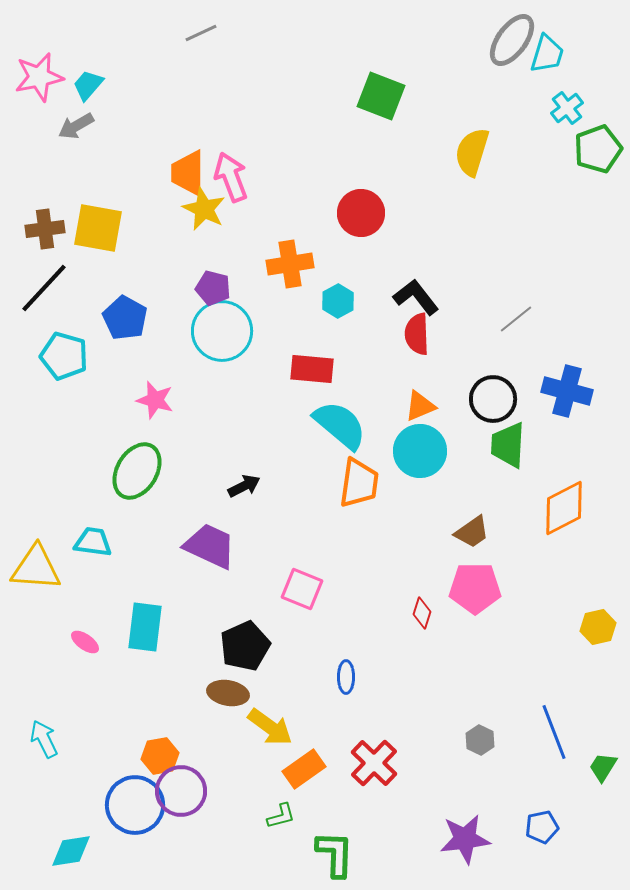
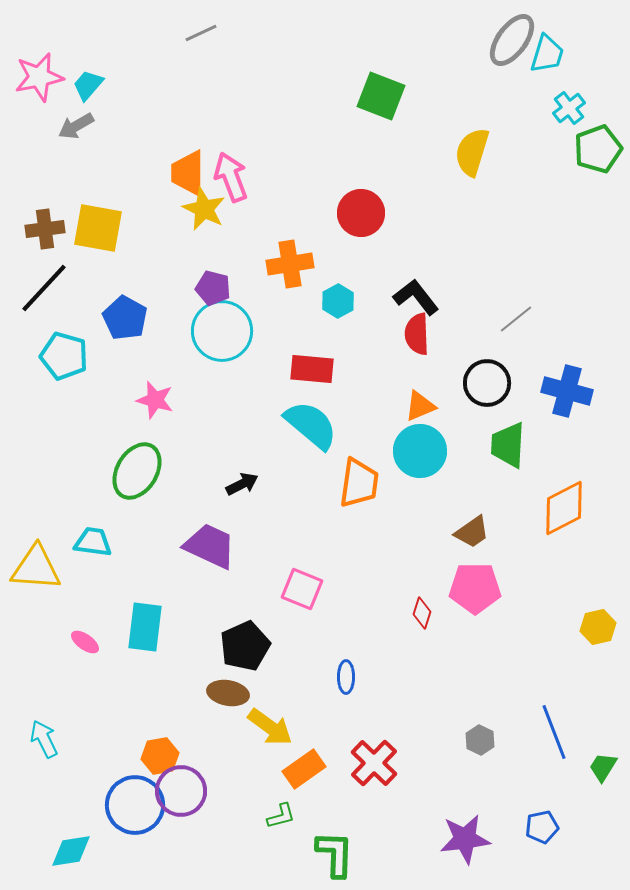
cyan cross at (567, 108): moved 2 px right
black circle at (493, 399): moved 6 px left, 16 px up
cyan semicircle at (340, 425): moved 29 px left
black arrow at (244, 486): moved 2 px left, 2 px up
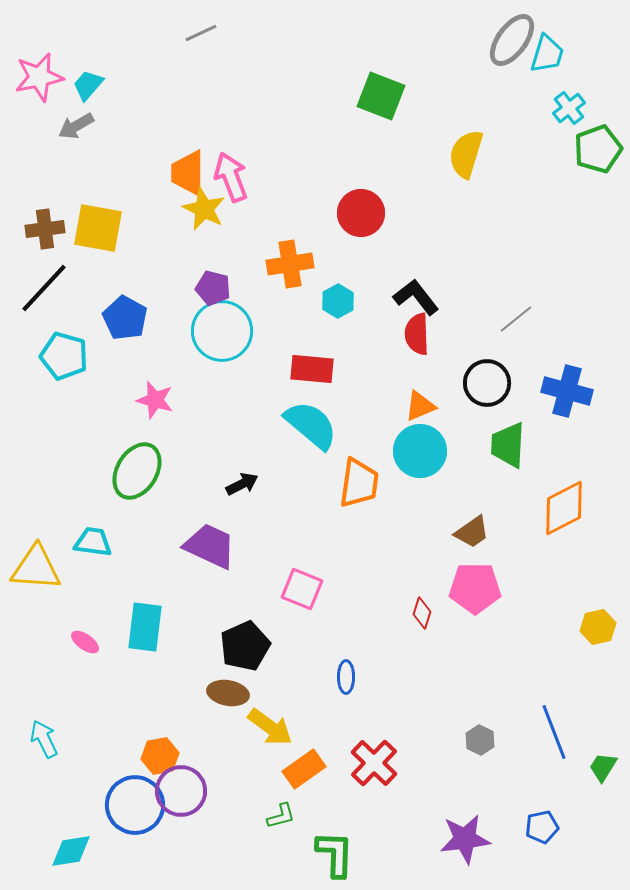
yellow semicircle at (472, 152): moved 6 px left, 2 px down
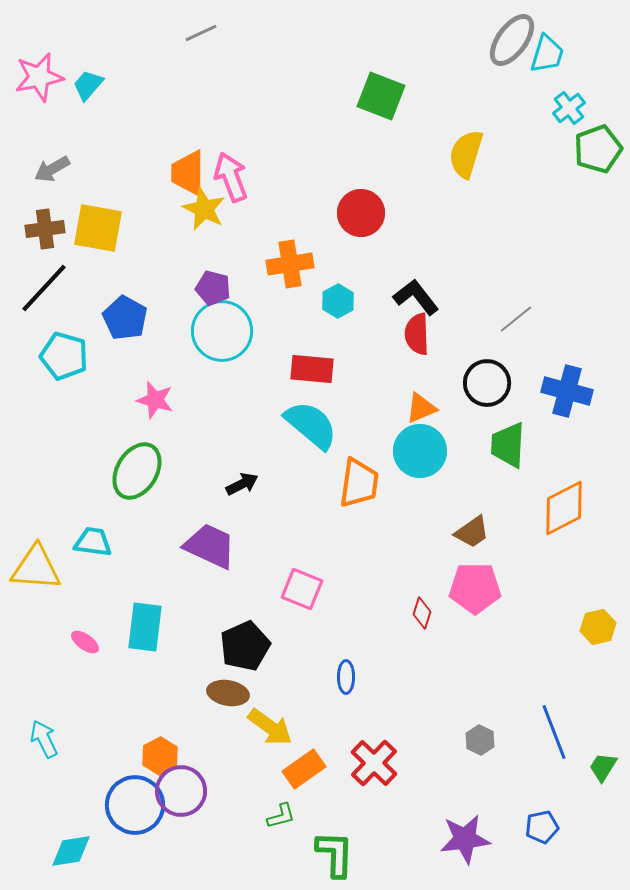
gray arrow at (76, 126): moved 24 px left, 43 px down
orange triangle at (420, 406): moved 1 px right, 2 px down
orange hexagon at (160, 756): rotated 18 degrees counterclockwise
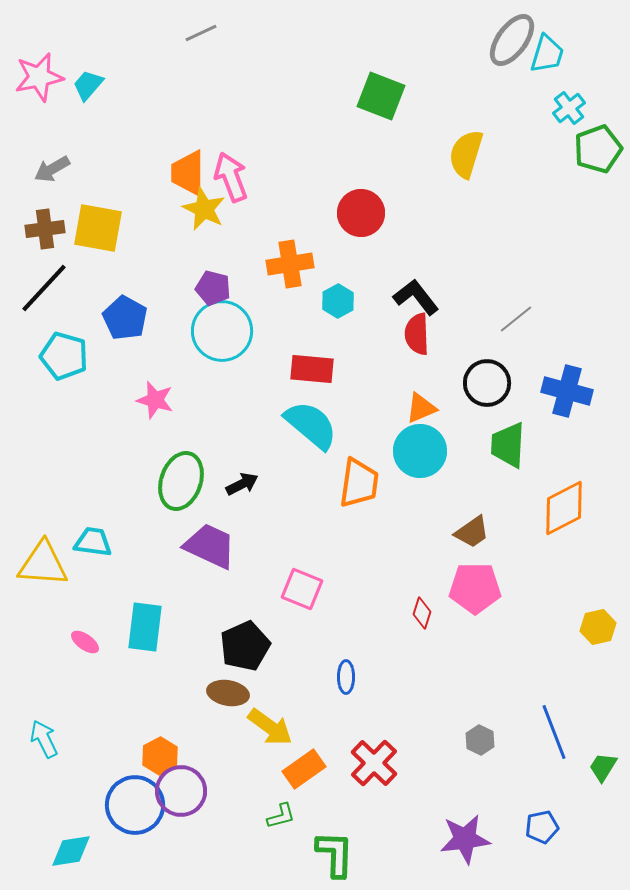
green ellipse at (137, 471): moved 44 px right, 10 px down; rotated 12 degrees counterclockwise
yellow triangle at (36, 568): moved 7 px right, 4 px up
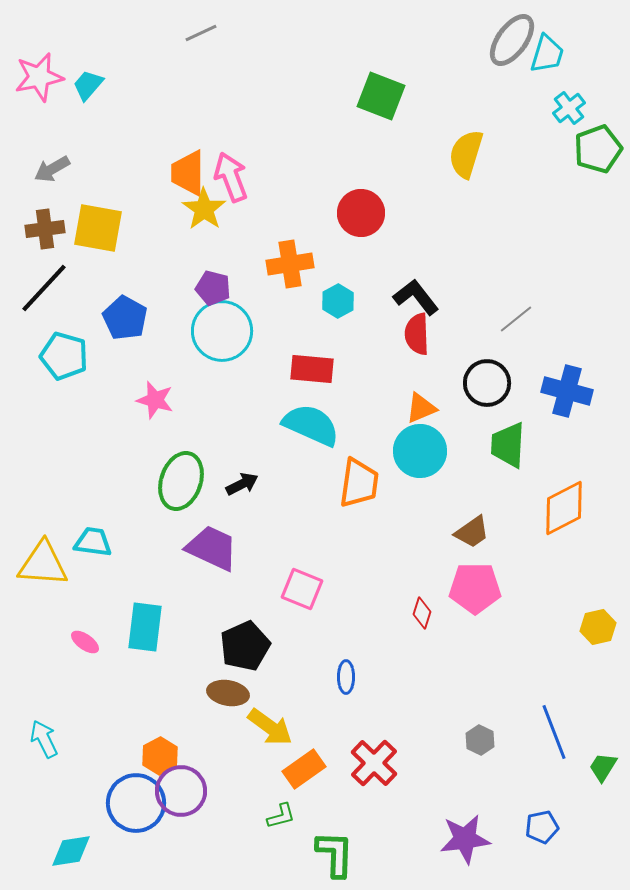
yellow star at (204, 209): rotated 9 degrees clockwise
cyan semicircle at (311, 425): rotated 16 degrees counterclockwise
purple trapezoid at (210, 546): moved 2 px right, 2 px down
blue circle at (135, 805): moved 1 px right, 2 px up
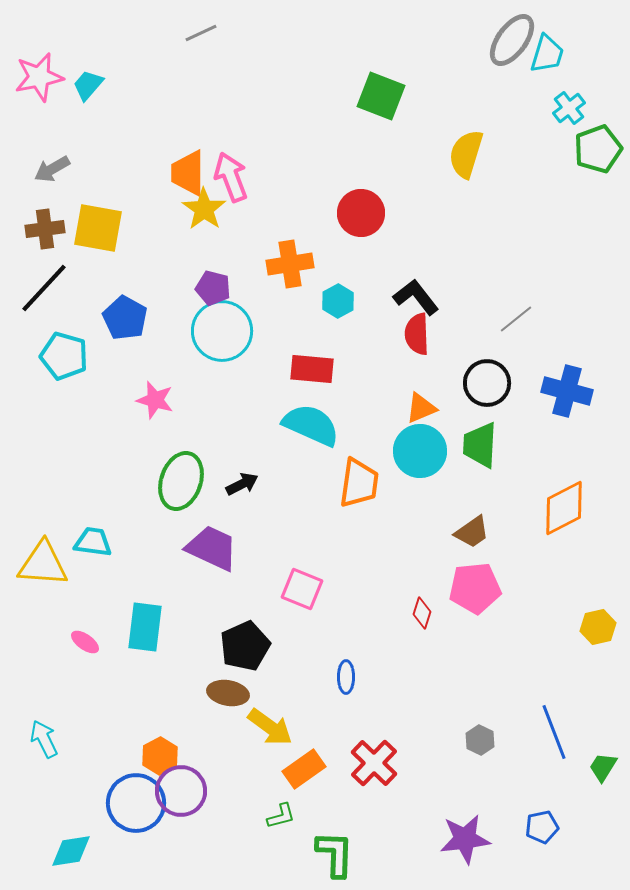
green trapezoid at (508, 445): moved 28 px left
pink pentagon at (475, 588): rotated 6 degrees counterclockwise
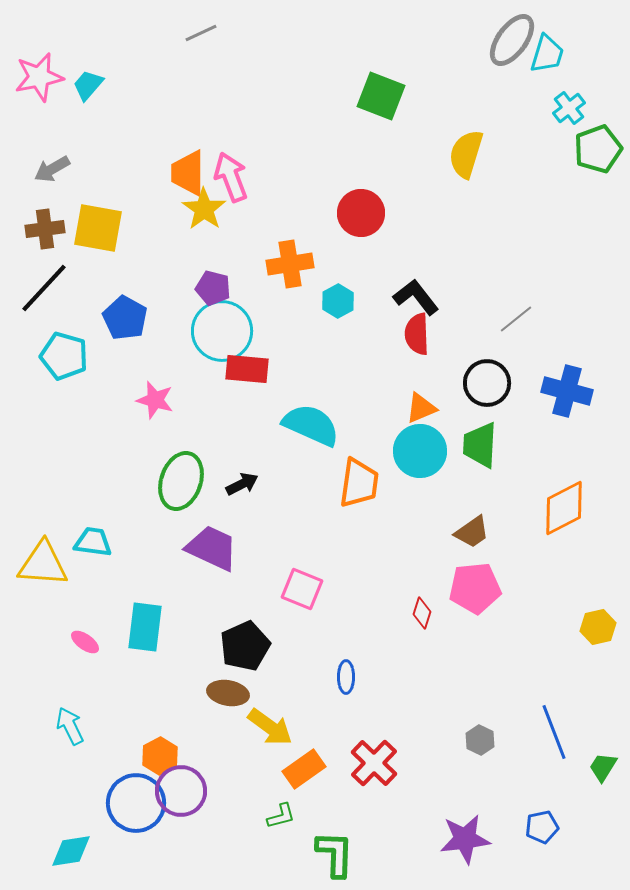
red rectangle at (312, 369): moved 65 px left
cyan arrow at (44, 739): moved 26 px right, 13 px up
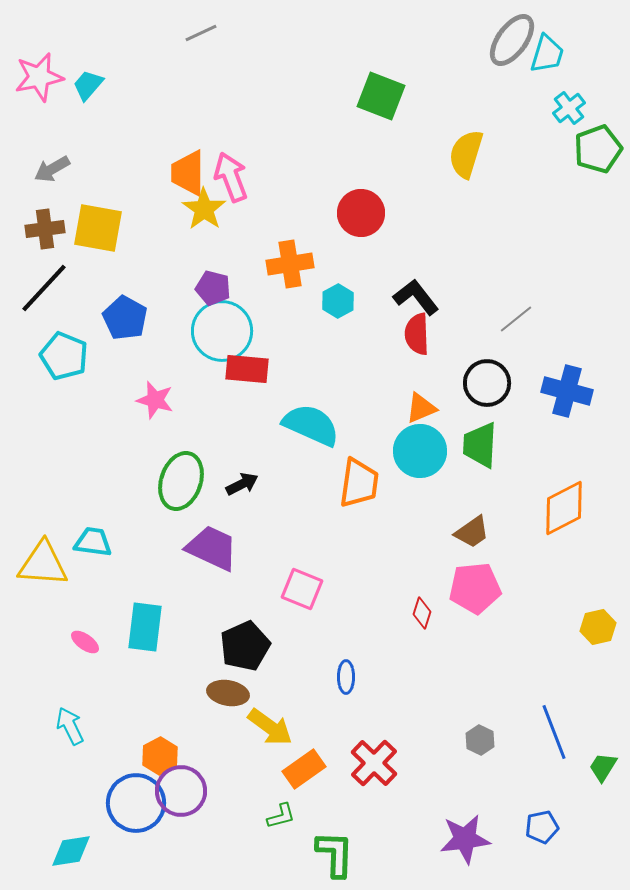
cyan pentagon at (64, 356): rotated 6 degrees clockwise
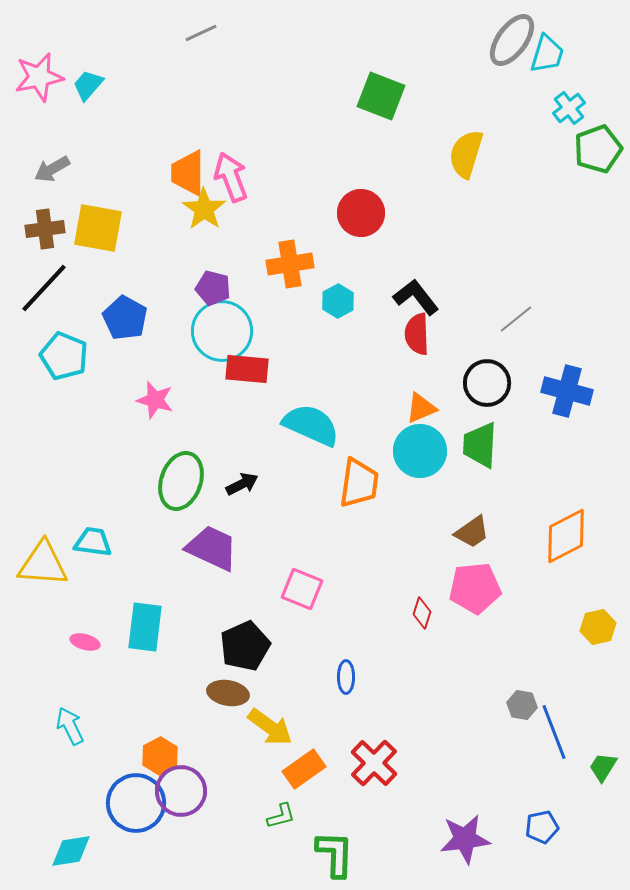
orange diamond at (564, 508): moved 2 px right, 28 px down
pink ellipse at (85, 642): rotated 20 degrees counterclockwise
gray hexagon at (480, 740): moved 42 px right, 35 px up; rotated 16 degrees counterclockwise
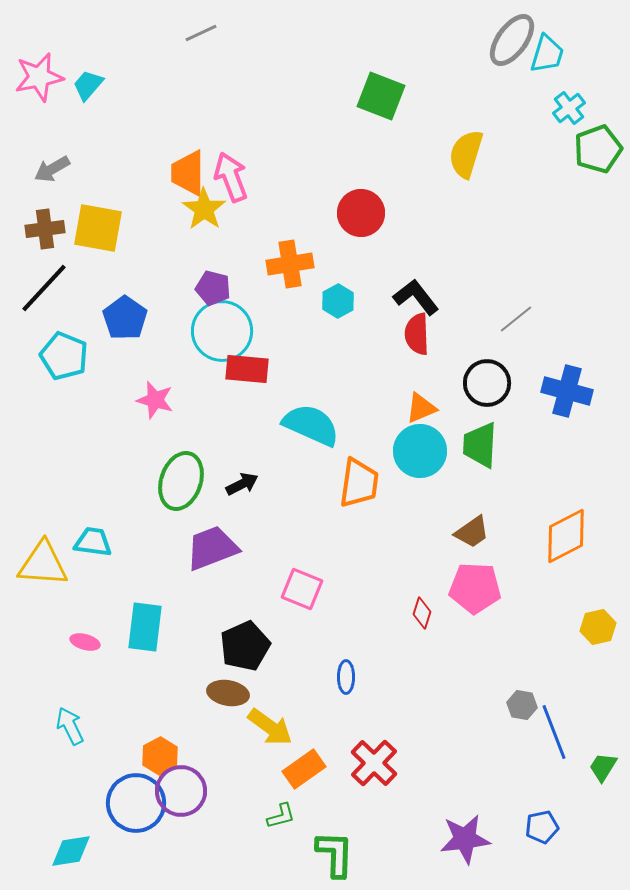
blue pentagon at (125, 318): rotated 6 degrees clockwise
purple trapezoid at (212, 548): rotated 46 degrees counterclockwise
pink pentagon at (475, 588): rotated 9 degrees clockwise
